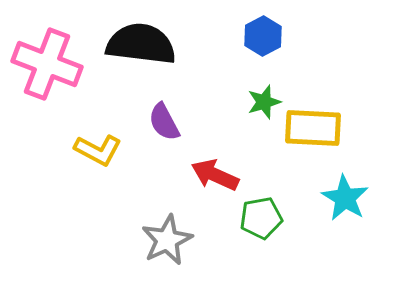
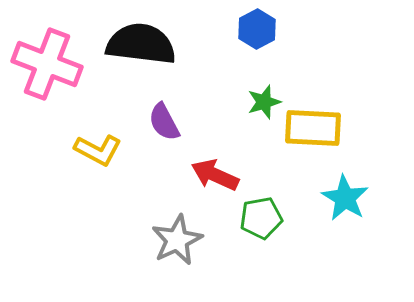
blue hexagon: moved 6 px left, 7 px up
gray star: moved 10 px right
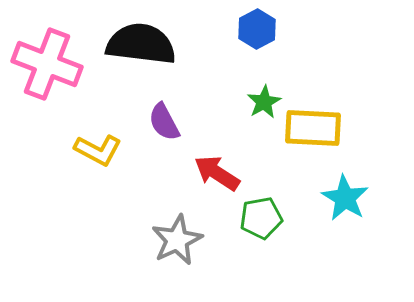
green star: rotated 12 degrees counterclockwise
red arrow: moved 2 px right, 2 px up; rotated 9 degrees clockwise
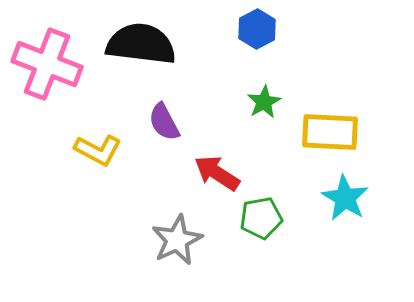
yellow rectangle: moved 17 px right, 4 px down
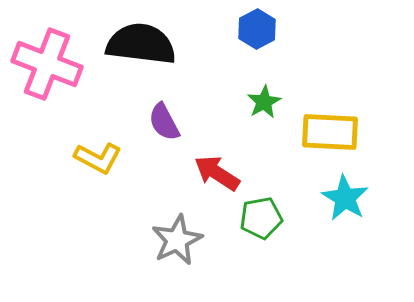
yellow L-shape: moved 8 px down
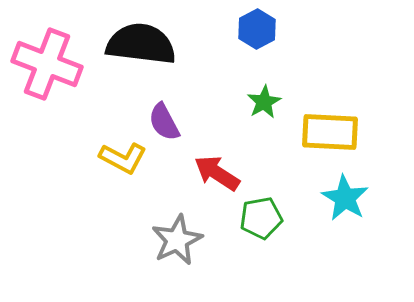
yellow L-shape: moved 25 px right
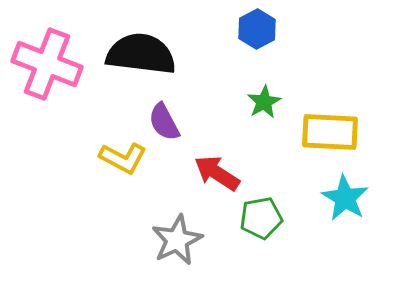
black semicircle: moved 10 px down
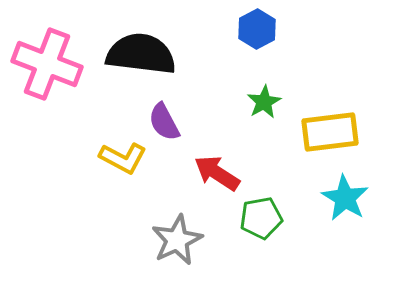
yellow rectangle: rotated 10 degrees counterclockwise
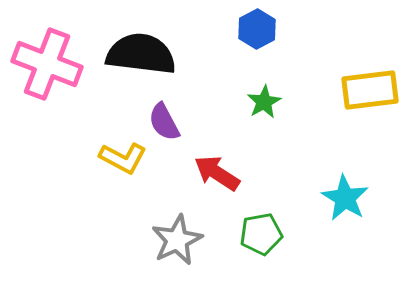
yellow rectangle: moved 40 px right, 42 px up
green pentagon: moved 16 px down
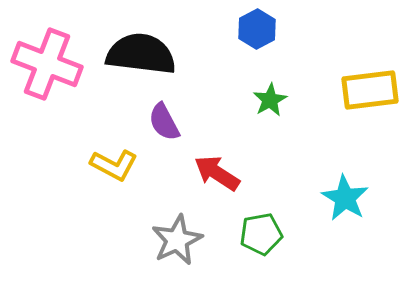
green star: moved 6 px right, 2 px up
yellow L-shape: moved 9 px left, 7 px down
